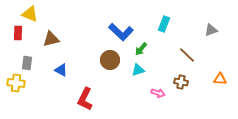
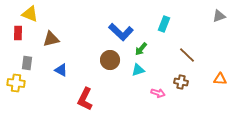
gray triangle: moved 8 px right, 14 px up
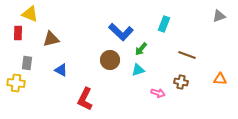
brown line: rotated 24 degrees counterclockwise
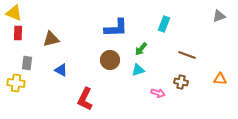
yellow triangle: moved 16 px left, 1 px up
blue L-shape: moved 5 px left, 4 px up; rotated 45 degrees counterclockwise
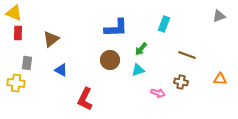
brown triangle: rotated 24 degrees counterclockwise
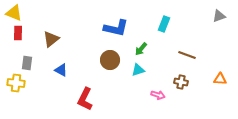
blue L-shape: rotated 15 degrees clockwise
pink arrow: moved 2 px down
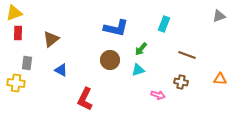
yellow triangle: rotated 42 degrees counterclockwise
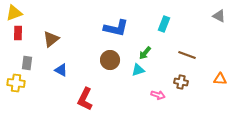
gray triangle: rotated 48 degrees clockwise
green arrow: moved 4 px right, 4 px down
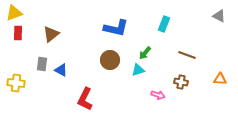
brown triangle: moved 5 px up
gray rectangle: moved 15 px right, 1 px down
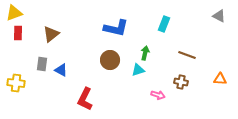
green arrow: rotated 152 degrees clockwise
